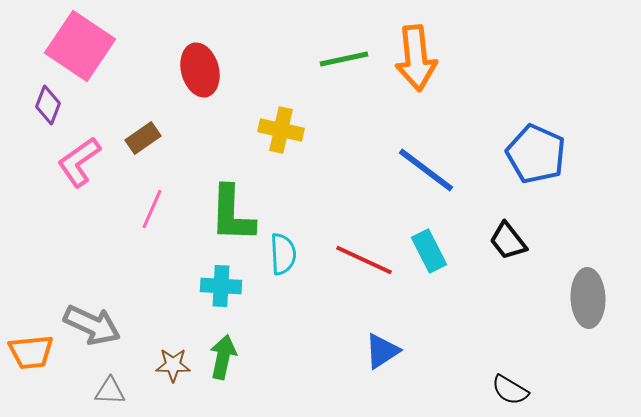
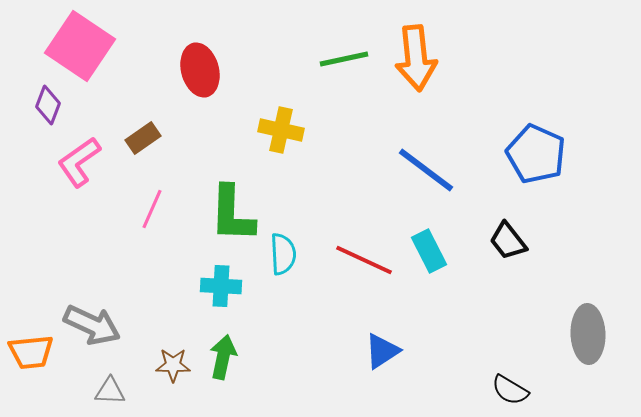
gray ellipse: moved 36 px down
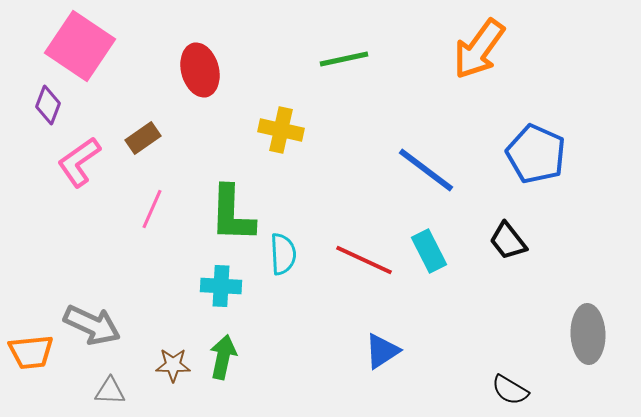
orange arrow: moved 63 px right, 9 px up; rotated 42 degrees clockwise
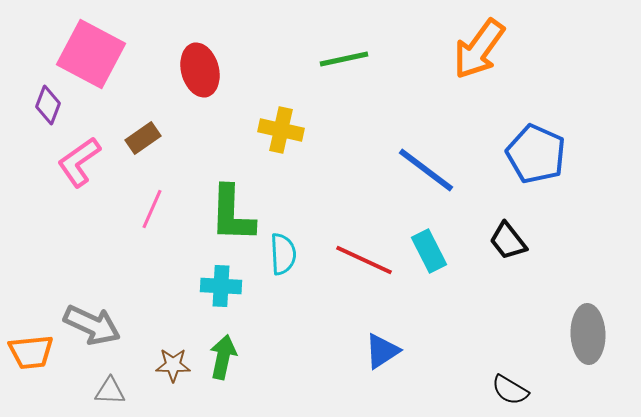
pink square: moved 11 px right, 8 px down; rotated 6 degrees counterclockwise
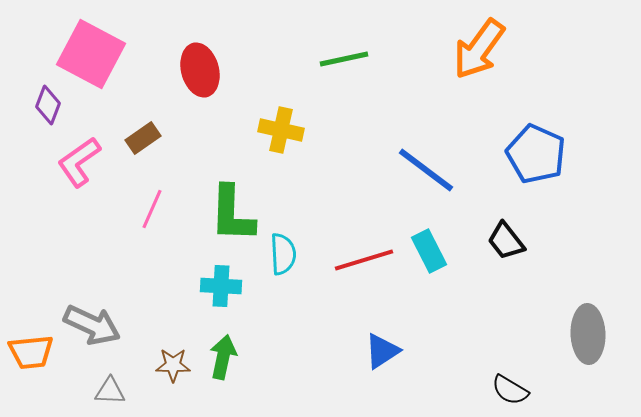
black trapezoid: moved 2 px left
red line: rotated 42 degrees counterclockwise
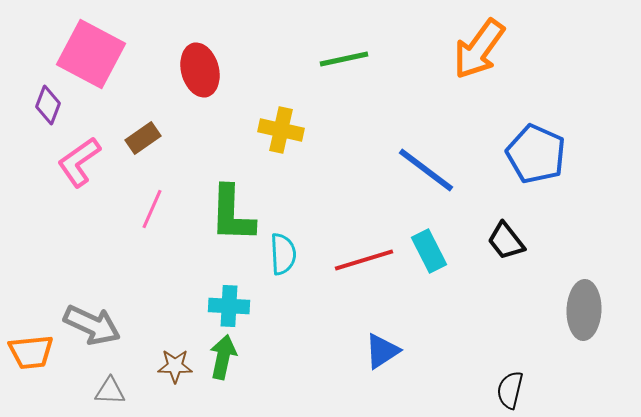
cyan cross: moved 8 px right, 20 px down
gray ellipse: moved 4 px left, 24 px up; rotated 4 degrees clockwise
brown star: moved 2 px right, 1 px down
black semicircle: rotated 72 degrees clockwise
